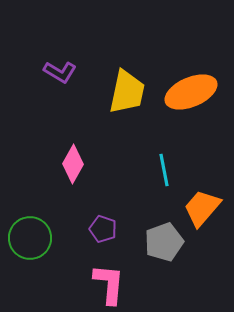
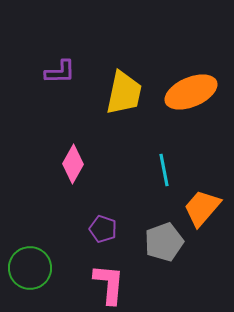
purple L-shape: rotated 32 degrees counterclockwise
yellow trapezoid: moved 3 px left, 1 px down
green circle: moved 30 px down
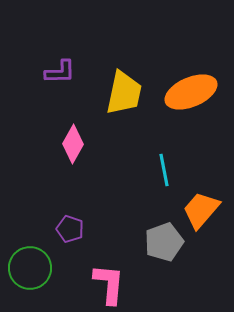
pink diamond: moved 20 px up
orange trapezoid: moved 1 px left, 2 px down
purple pentagon: moved 33 px left
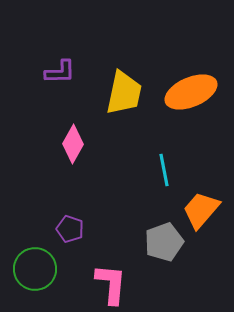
green circle: moved 5 px right, 1 px down
pink L-shape: moved 2 px right
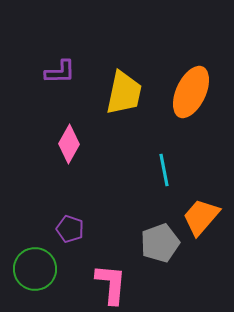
orange ellipse: rotated 42 degrees counterclockwise
pink diamond: moved 4 px left
orange trapezoid: moved 7 px down
gray pentagon: moved 4 px left, 1 px down
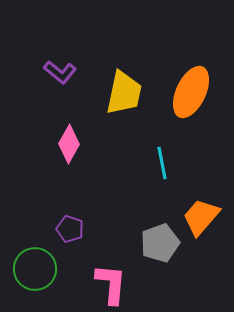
purple L-shape: rotated 40 degrees clockwise
cyan line: moved 2 px left, 7 px up
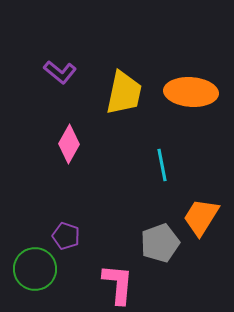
orange ellipse: rotated 69 degrees clockwise
cyan line: moved 2 px down
orange trapezoid: rotated 9 degrees counterclockwise
purple pentagon: moved 4 px left, 7 px down
pink L-shape: moved 7 px right
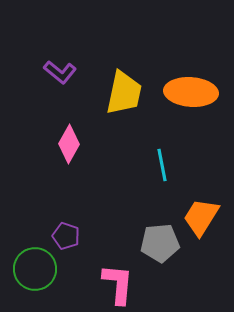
gray pentagon: rotated 15 degrees clockwise
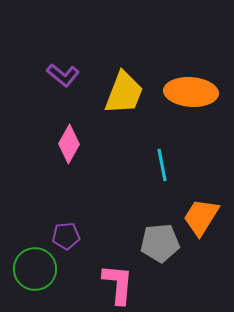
purple L-shape: moved 3 px right, 3 px down
yellow trapezoid: rotated 9 degrees clockwise
purple pentagon: rotated 24 degrees counterclockwise
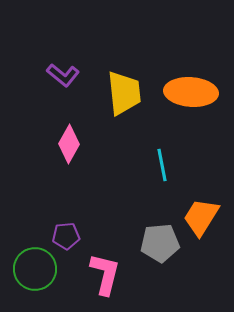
yellow trapezoid: rotated 27 degrees counterclockwise
pink L-shape: moved 13 px left, 10 px up; rotated 9 degrees clockwise
